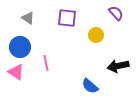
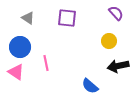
yellow circle: moved 13 px right, 6 px down
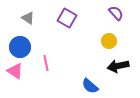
purple square: rotated 24 degrees clockwise
pink triangle: moved 1 px left, 1 px up
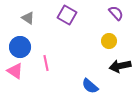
purple square: moved 3 px up
black arrow: moved 2 px right
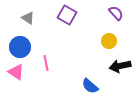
pink triangle: moved 1 px right, 1 px down
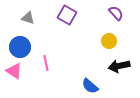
gray triangle: rotated 16 degrees counterclockwise
black arrow: moved 1 px left
pink triangle: moved 2 px left, 1 px up
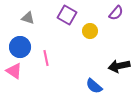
purple semicircle: rotated 84 degrees clockwise
yellow circle: moved 19 px left, 10 px up
pink line: moved 5 px up
blue semicircle: moved 4 px right
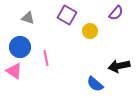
blue semicircle: moved 1 px right, 2 px up
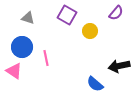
blue circle: moved 2 px right
